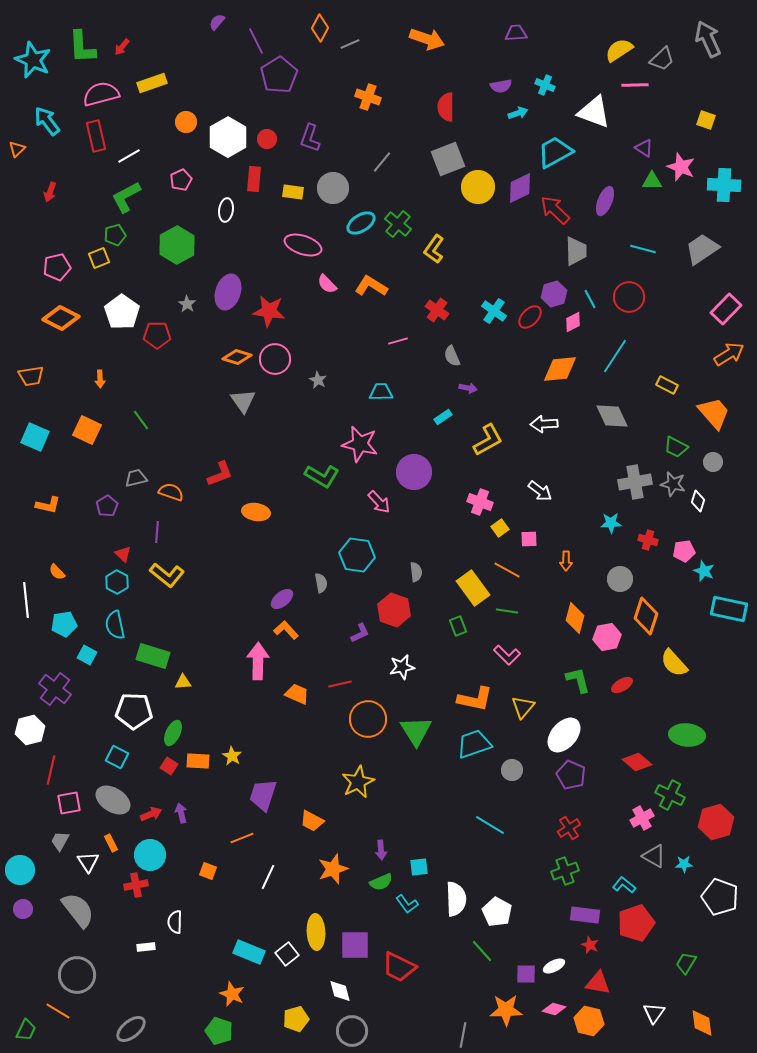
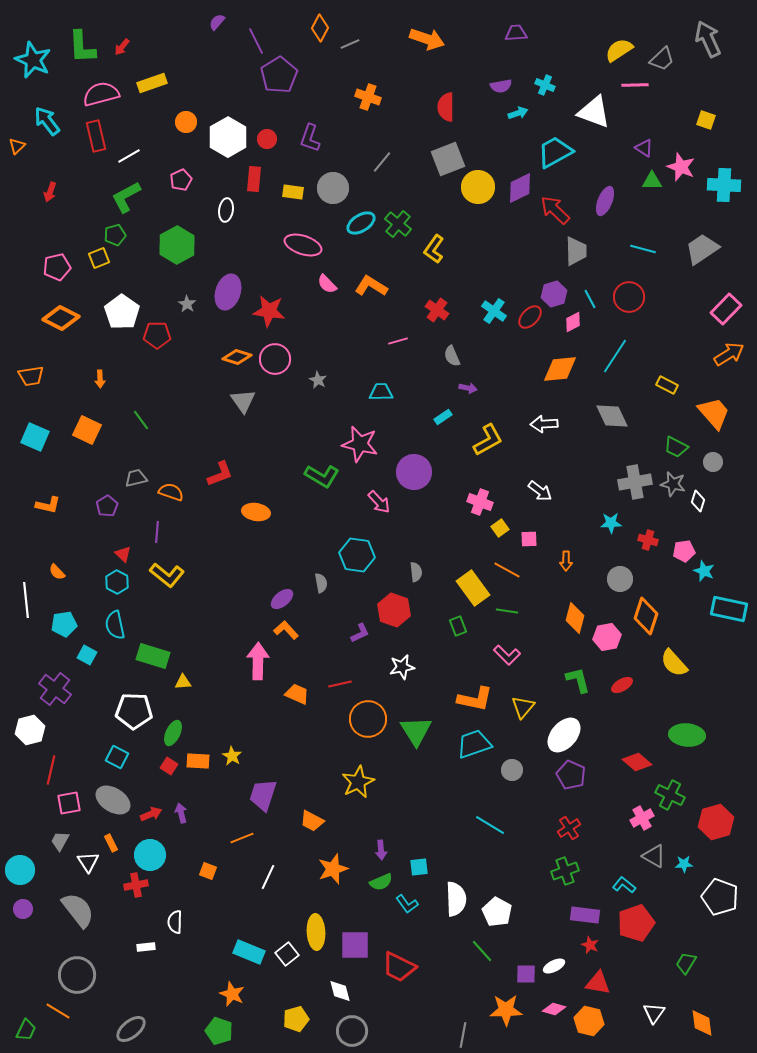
orange triangle at (17, 149): moved 3 px up
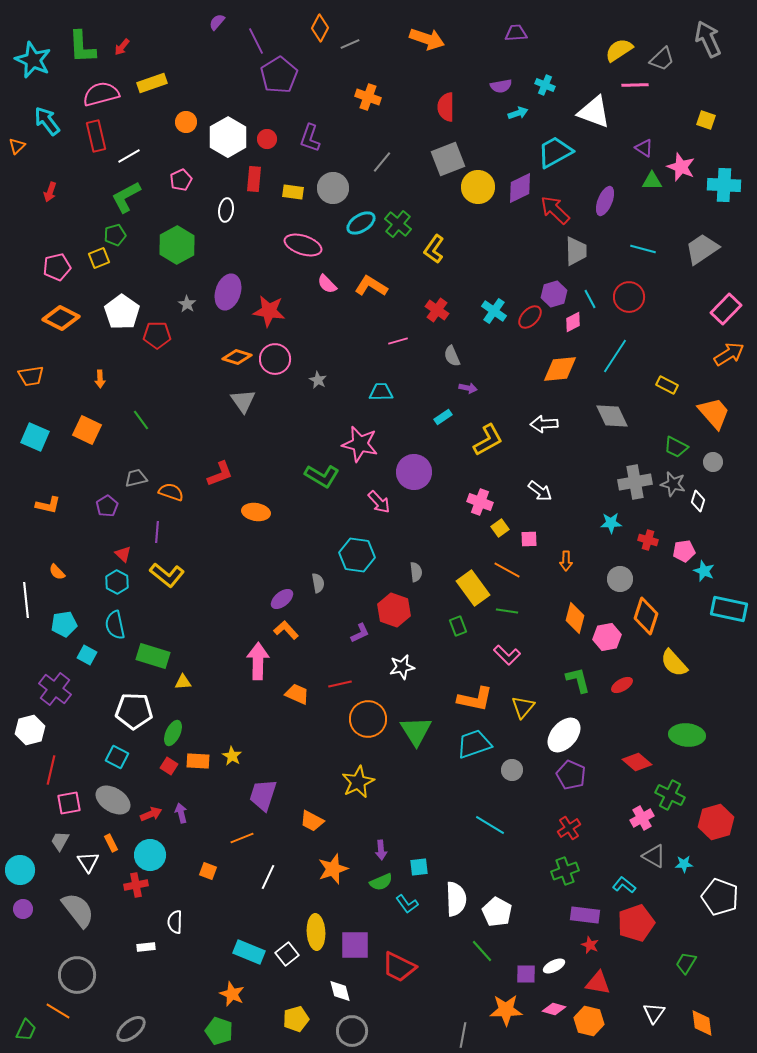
gray semicircle at (321, 583): moved 3 px left
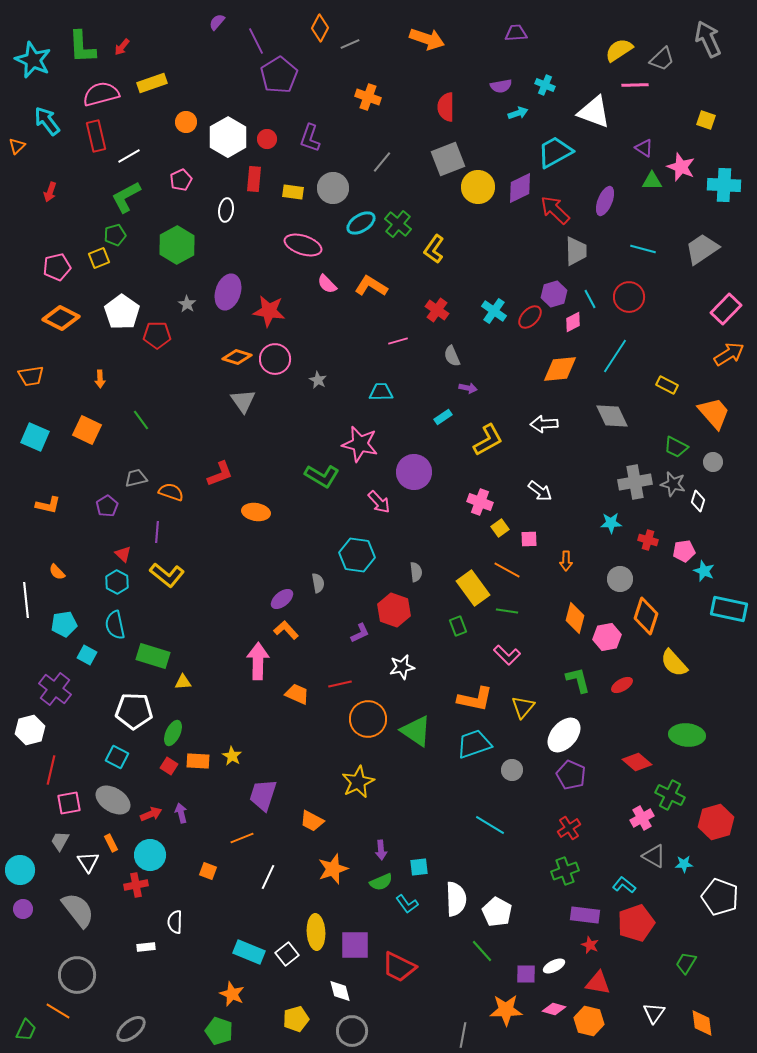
green triangle at (416, 731): rotated 24 degrees counterclockwise
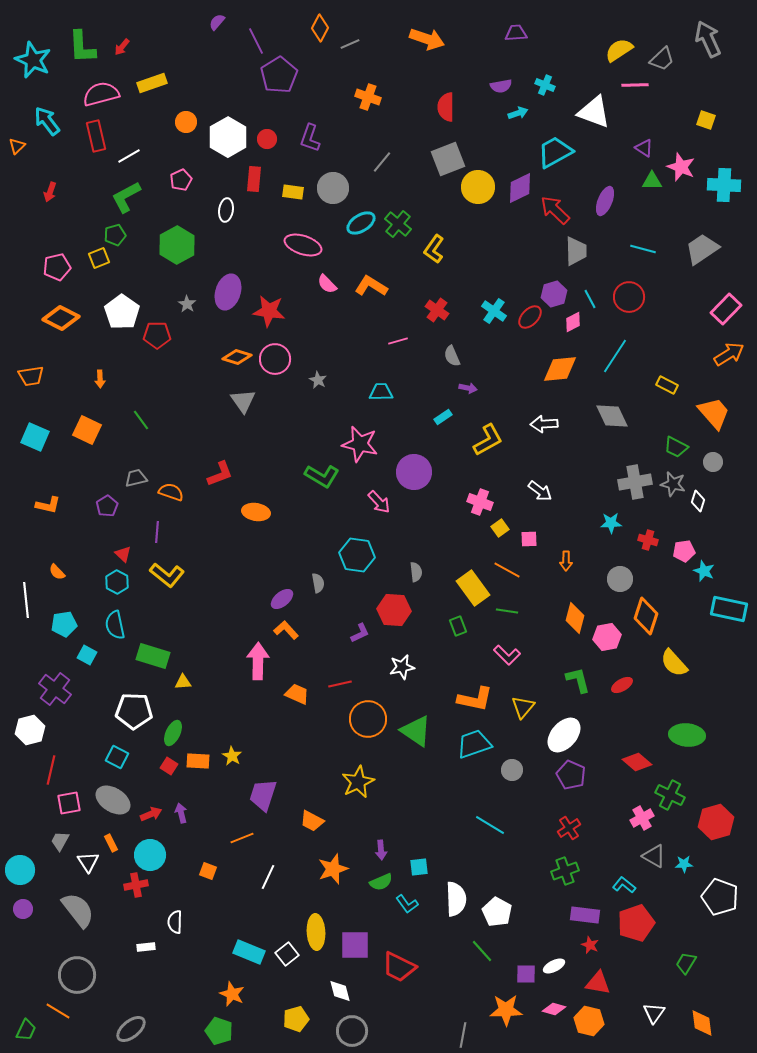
red hexagon at (394, 610): rotated 16 degrees counterclockwise
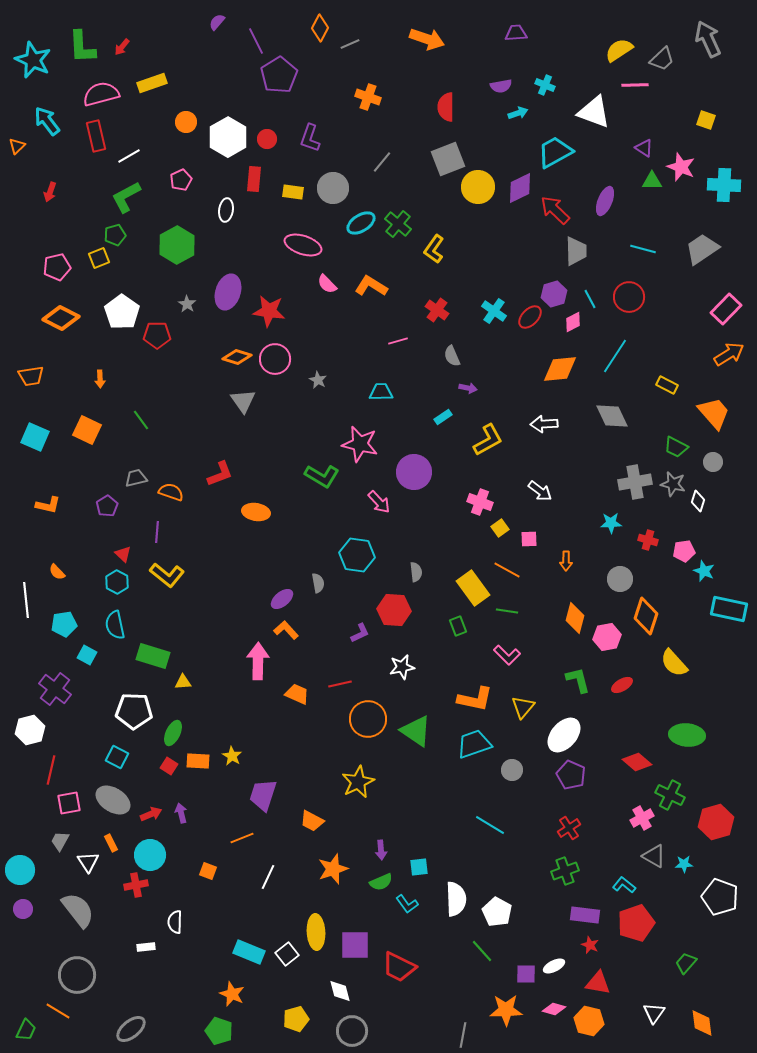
green trapezoid at (686, 963): rotated 10 degrees clockwise
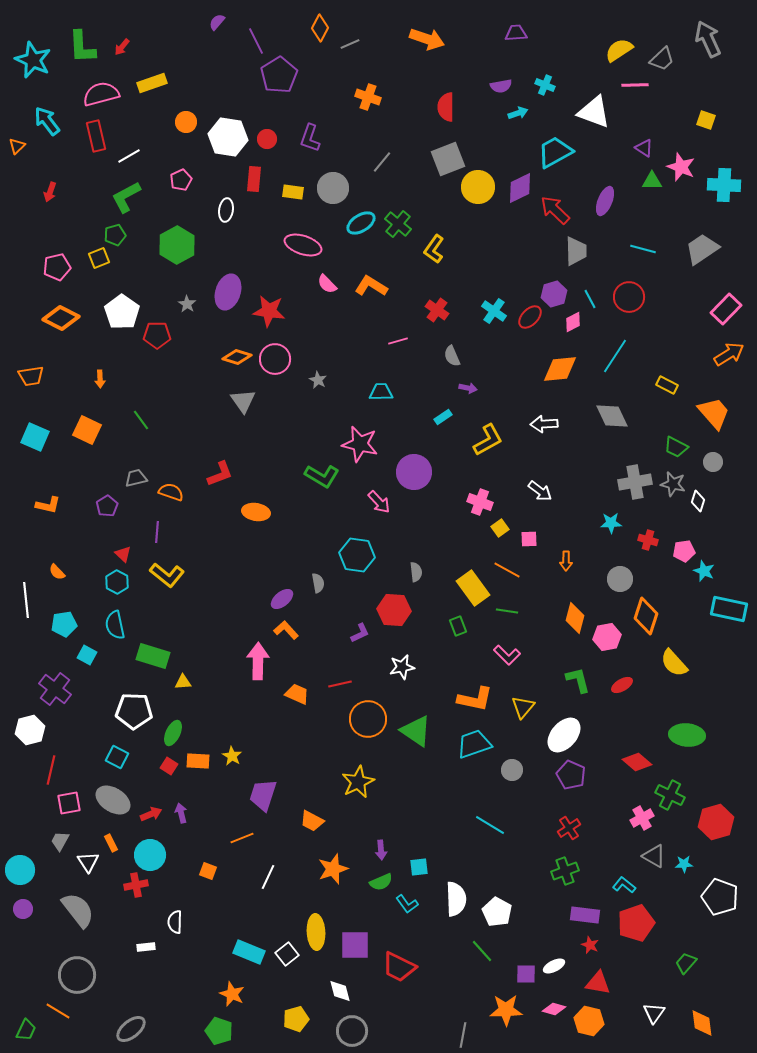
white hexagon at (228, 137): rotated 21 degrees counterclockwise
